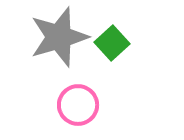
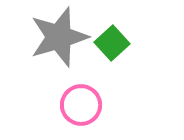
pink circle: moved 3 px right
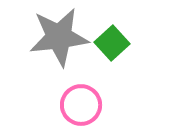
gray star: rotated 10 degrees clockwise
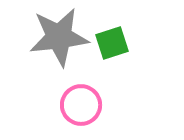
green square: rotated 24 degrees clockwise
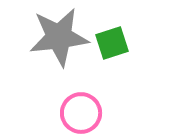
pink circle: moved 8 px down
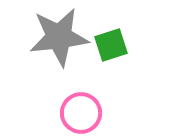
green square: moved 1 px left, 2 px down
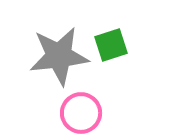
gray star: moved 19 px down
